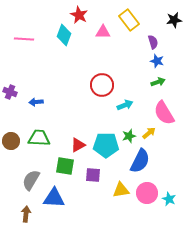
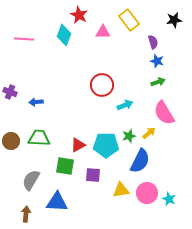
blue triangle: moved 3 px right, 4 px down
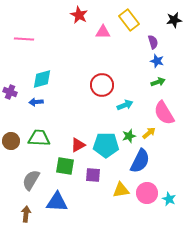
cyan diamond: moved 22 px left, 44 px down; rotated 55 degrees clockwise
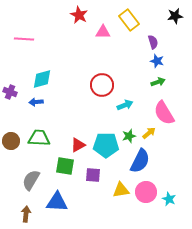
black star: moved 1 px right, 4 px up
pink circle: moved 1 px left, 1 px up
